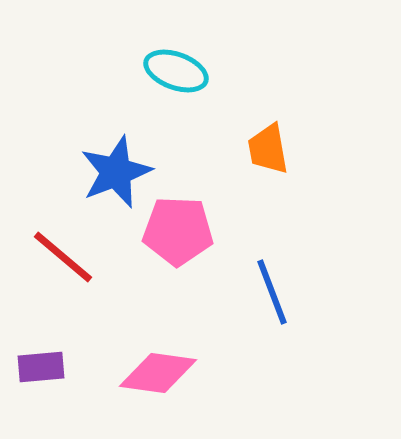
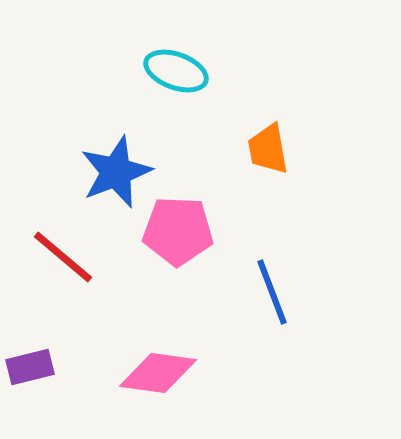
purple rectangle: moved 11 px left; rotated 9 degrees counterclockwise
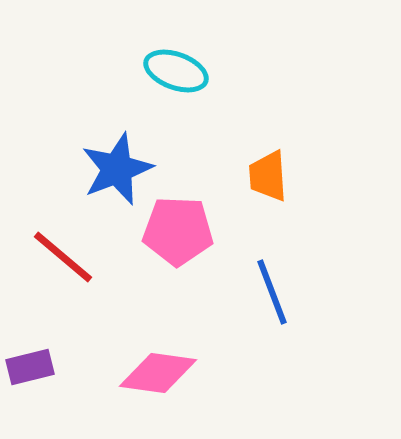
orange trapezoid: moved 27 px down; rotated 6 degrees clockwise
blue star: moved 1 px right, 3 px up
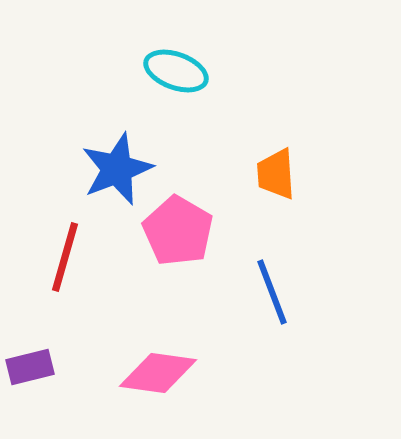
orange trapezoid: moved 8 px right, 2 px up
pink pentagon: rotated 28 degrees clockwise
red line: moved 2 px right; rotated 66 degrees clockwise
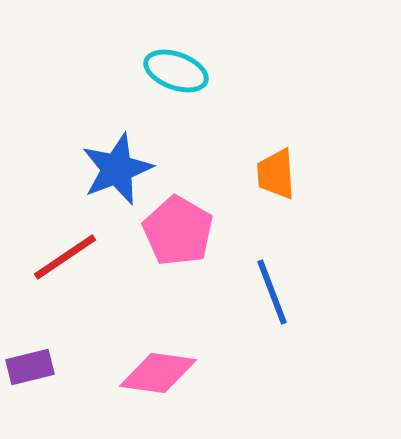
red line: rotated 40 degrees clockwise
